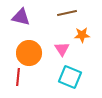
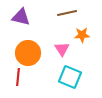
orange circle: moved 1 px left
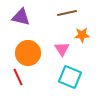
red line: rotated 30 degrees counterclockwise
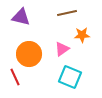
pink triangle: rotated 28 degrees clockwise
orange circle: moved 1 px right, 1 px down
red line: moved 3 px left
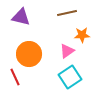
pink triangle: moved 5 px right, 2 px down
cyan square: rotated 35 degrees clockwise
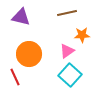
cyan square: moved 2 px up; rotated 15 degrees counterclockwise
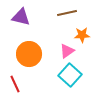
red line: moved 7 px down
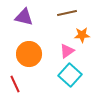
purple triangle: moved 3 px right
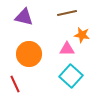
orange star: rotated 14 degrees clockwise
pink triangle: moved 2 px up; rotated 35 degrees clockwise
cyan square: moved 1 px right, 1 px down
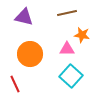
orange circle: moved 1 px right
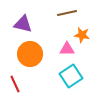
purple triangle: moved 1 px left, 7 px down
cyan square: rotated 15 degrees clockwise
